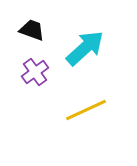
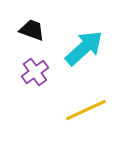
cyan arrow: moved 1 px left
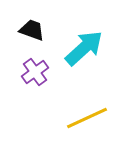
yellow line: moved 1 px right, 8 px down
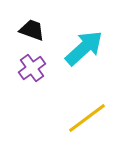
purple cross: moved 3 px left, 4 px up
yellow line: rotated 12 degrees counterclockwise
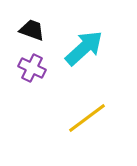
purple cross: rotated 28 degrees counterclockwise
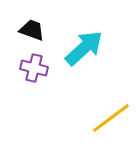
purple cross: moved 2 px right; rotated 12 degrees counterclockwise
yellow line: moved 24 px right
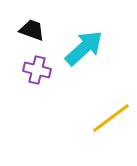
purple cross: moved 3 px right, 2 px down
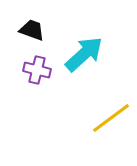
cyan arrow: moved 6 px down
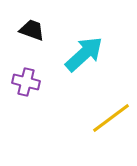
purple cross: moved 11 px left, 12 px down
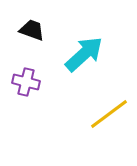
yellow line: moved 2 px left, 4 px up
